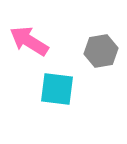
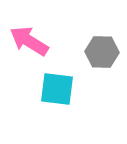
gray hexagon: moved 1 px right, 1 px down; rotated 12 degrees clockwise
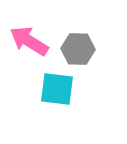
gray hexagon: moved 24 px left, 3 px up
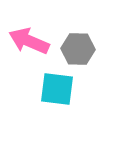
pink arrow: rotated 9 degrees counterclockwise
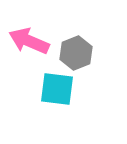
gray hexagon: moved 2 px left, 4 px down; rotated 24 degrees counterclockwise
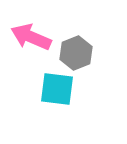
pink arrow: moved 2 px right, 4 px up
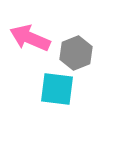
pink arrow: moved 1 px left, 1 px down
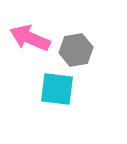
gray hexagon: moved 3 px up; rotated 12 degrees clockwise
